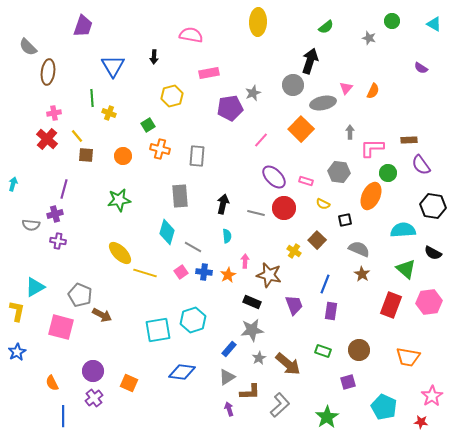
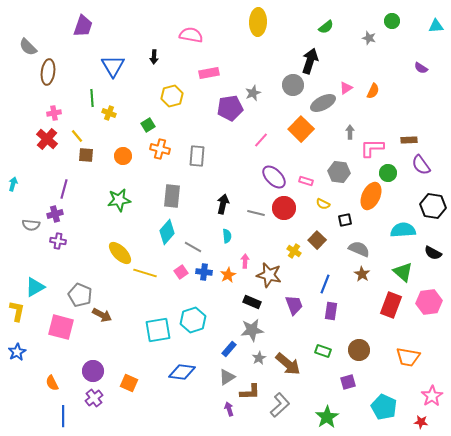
cyan triangle at (434, 24): moved 2 px right, 2 px down; rotated 35 degrees counterclockwise
pink triangle at (346, 88): rotated 16 degrees clockwise
gray ellipse at (323, 103): rotated 15 degrees counterclockwise
gray rectangle at (180, 196): moved 8 px left; rotated 10 degrees clockwise
cyan diamond at (167, 232): rotated 25 degrees clockwise
green triangle at (406, 269): moved 3 px left, 3 px down
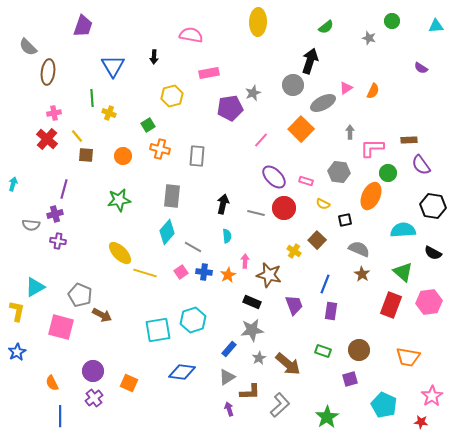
purple square at (348, 382): moved 2 px right, 3 px up
cyan pentagon at (384, 407): moved 2 px up
blue line at (63, 416): moved 3 px left
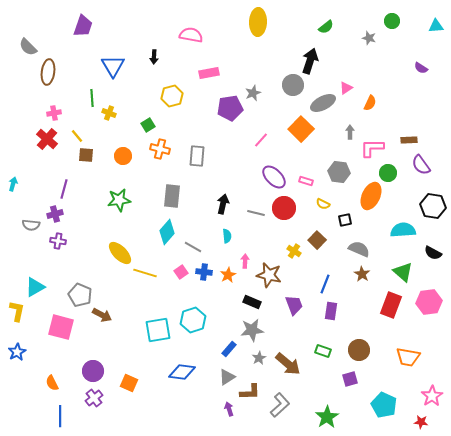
orange semicircle at (373, 91): moved 3 px left, 12 px down
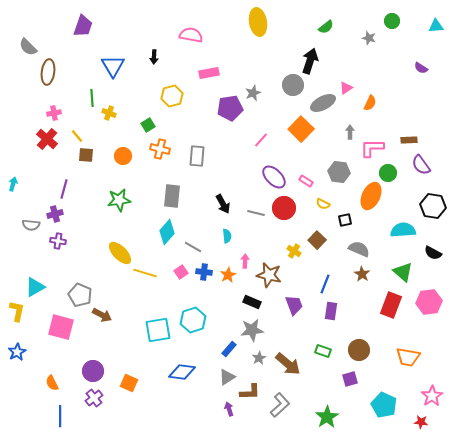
yellow ellipse at (258, 22): rotated 12 degrees counterclockwise
pink rectangle at (306, 181): rotated 16 degrees clockwise
black arrow at (223, 204): rotated 138 degrees clockwise
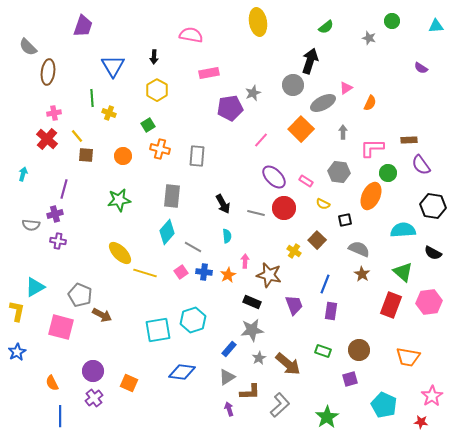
yellow hexagon at (172, 96): moved 15 px left, 6 px up; rotated 15 degrees counterclockwise
gray arrow at (350, 132): moved 7 px left
cyan arrow at (13, 184): moved 10 px right, 10 px up
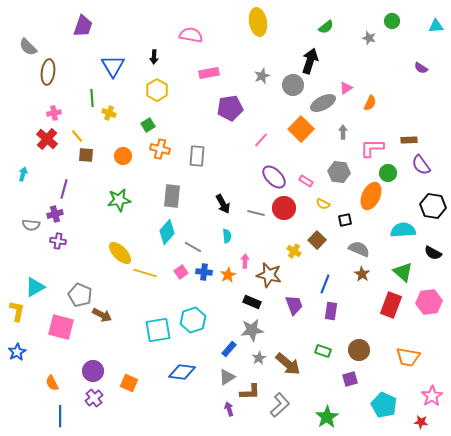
gray star at (253, 93): moved 9 px right, 17 px up
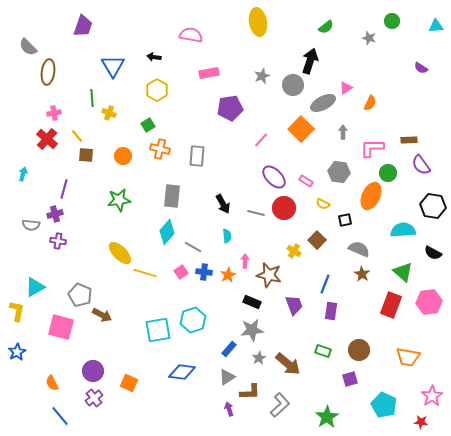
black arrow at (154, 57): rotated 96 degrees clockwise
blue line at (60, 416): rotated 40 degrees counterclockwise
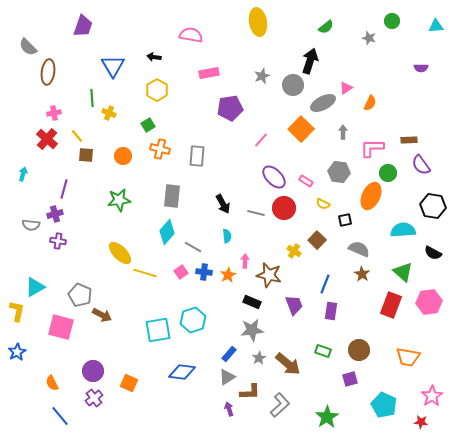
purple semicircle at (421, 68): rotated 32 degrees counterclockwise
blue rectangle at (229, 349): moved 5 px down
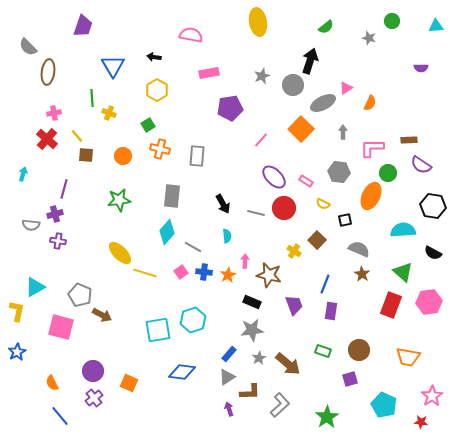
purple semicircle at (421, 165): rotated 20 degrees counterclockwise
